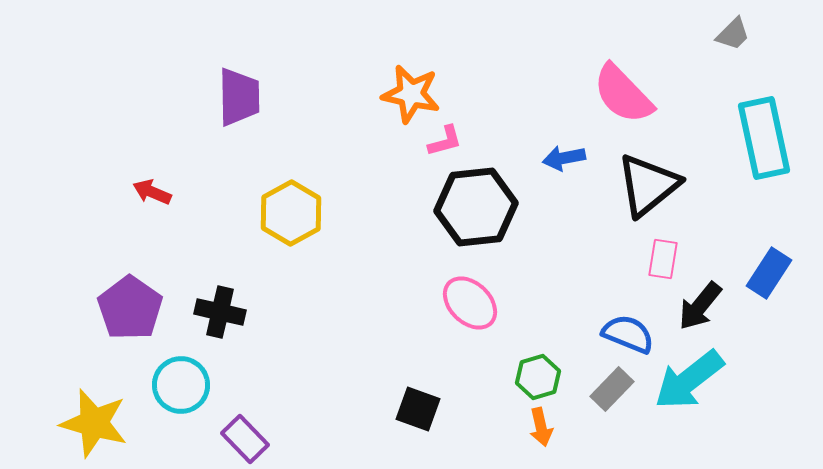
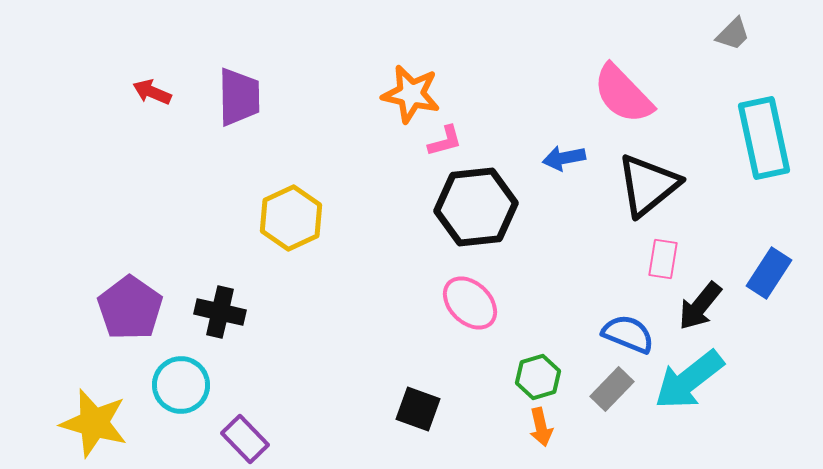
red arrow: moved 100 px up
yellow hexagon: moved 5 px down; rotated 4 degrees clockwise
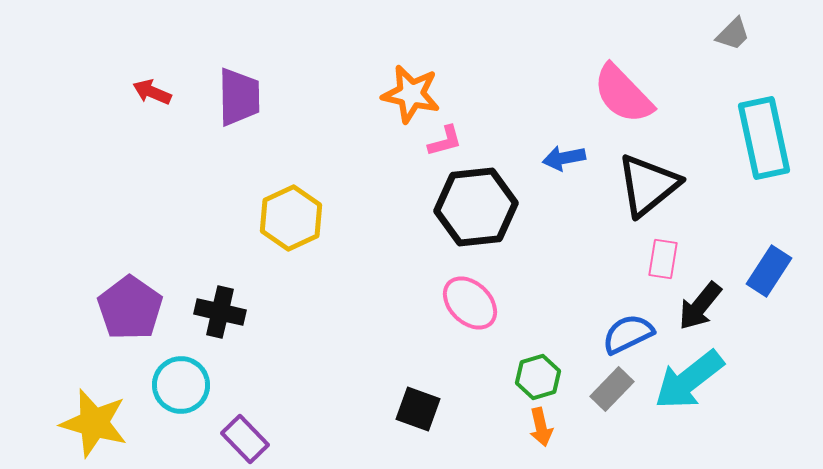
blue rectangle: moved 2 px up
blue semicircle: rotated 48 degrees counterclockwise
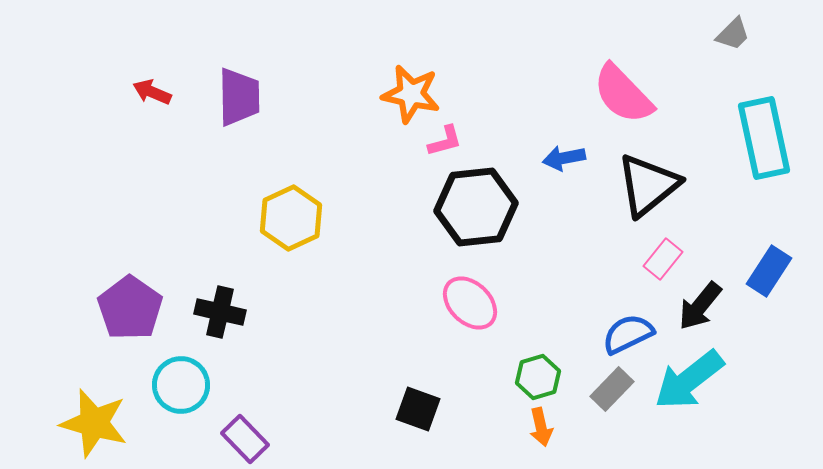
pink rectangle: rotated 30 degrees clockwise
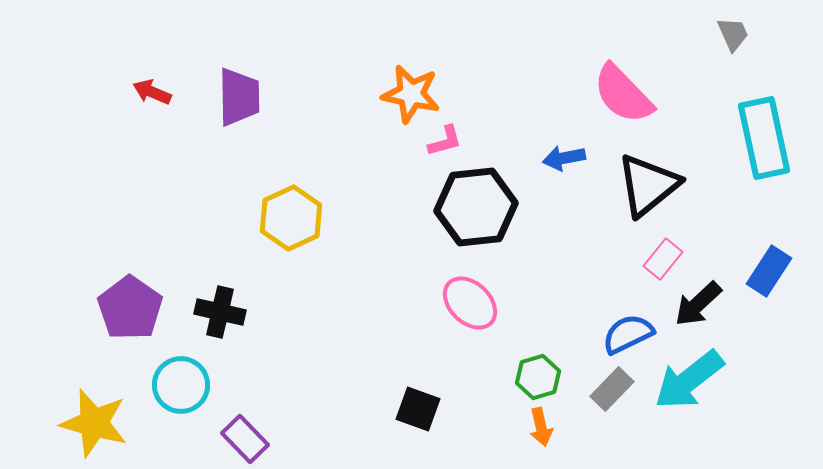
gray trapezoid: rotated 69 degrees counterclockwise
black arrow: moved 2 px left, 2 px up; rotated 8 degrees clockwise
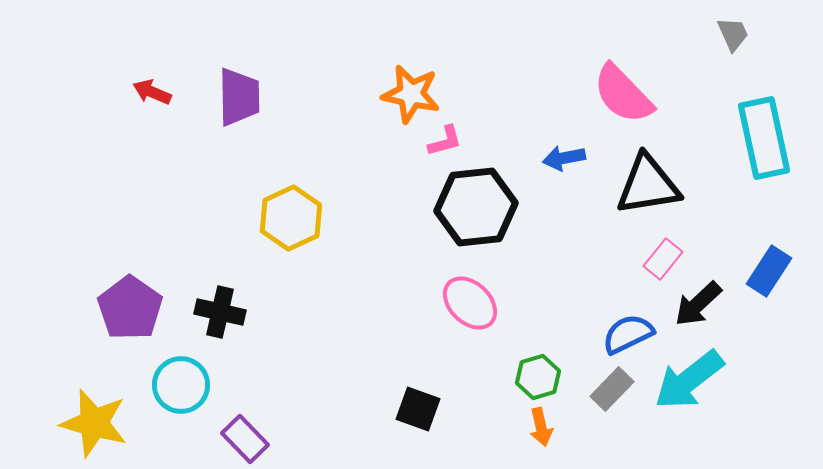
black triangle: rotated 30 degrees clockwise
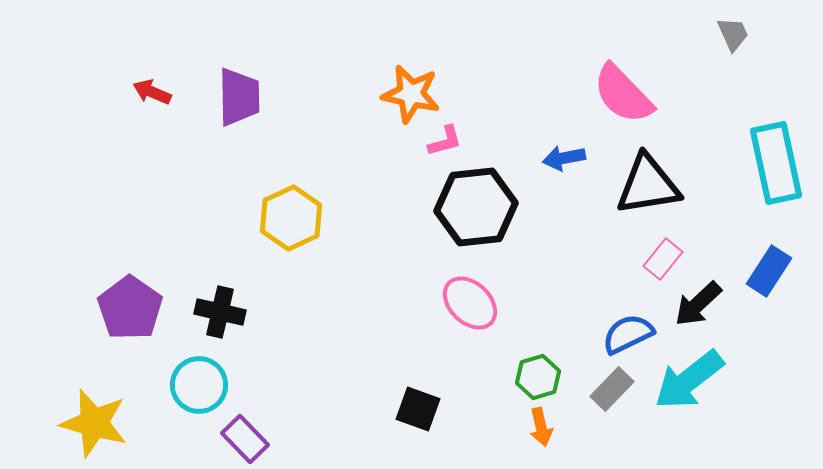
cyan rectangle: moved 12 px right, 25 px down
cyan circle: moved 18 px right
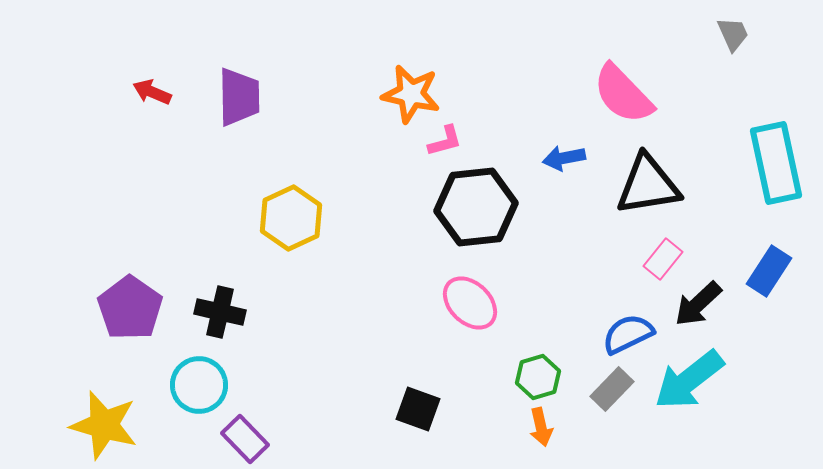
yellow star: moved 10 px right, 2 px down
